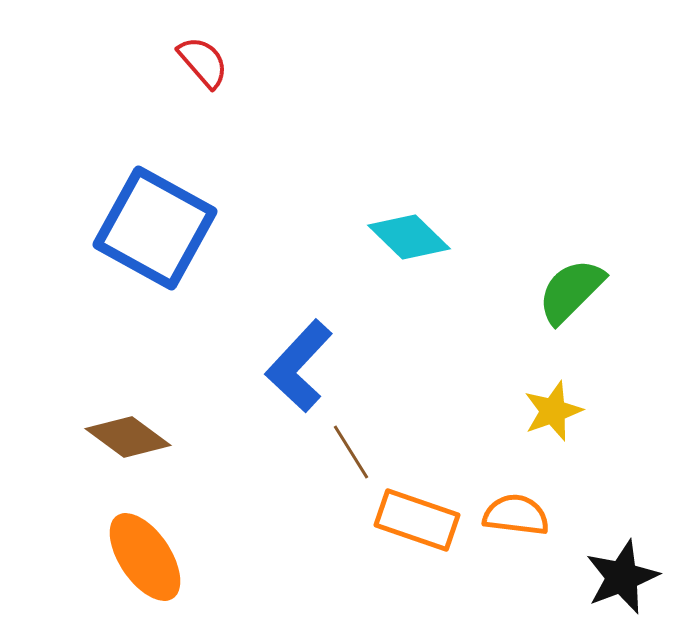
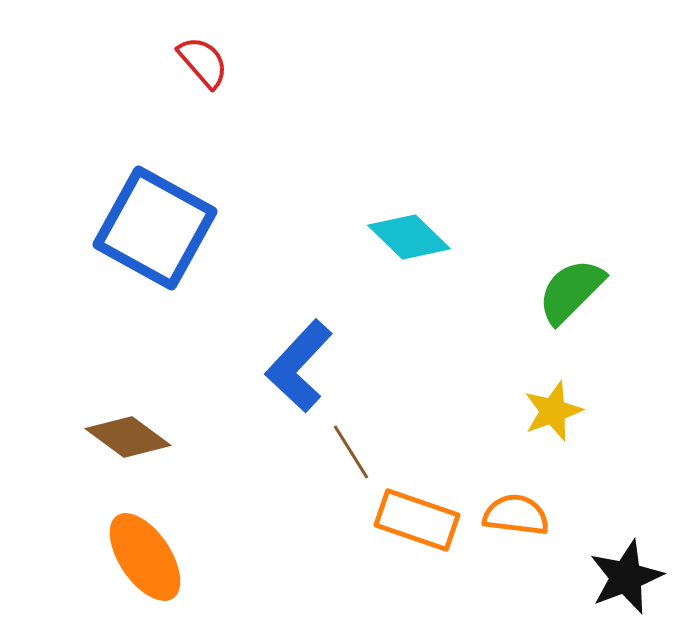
black star: moved 4 px right
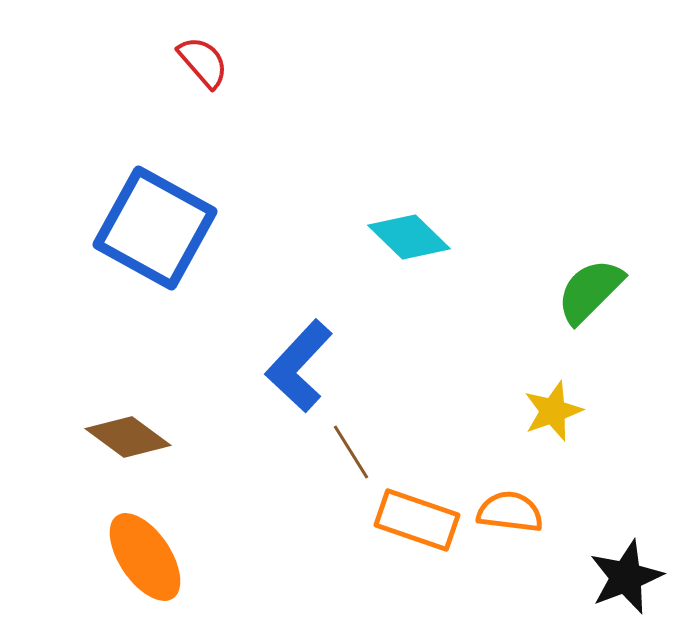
green semicircle: moved 19 px right
orange semicircle: moved 6 px left, 3 px up
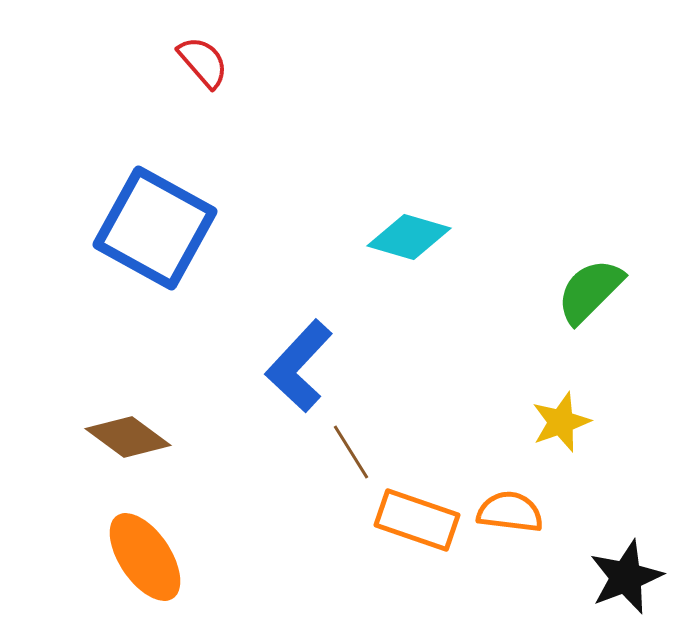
cyan diamond: rotated 28 degrees counterclockwise
yellow star: moved 8 px right, 11 px down
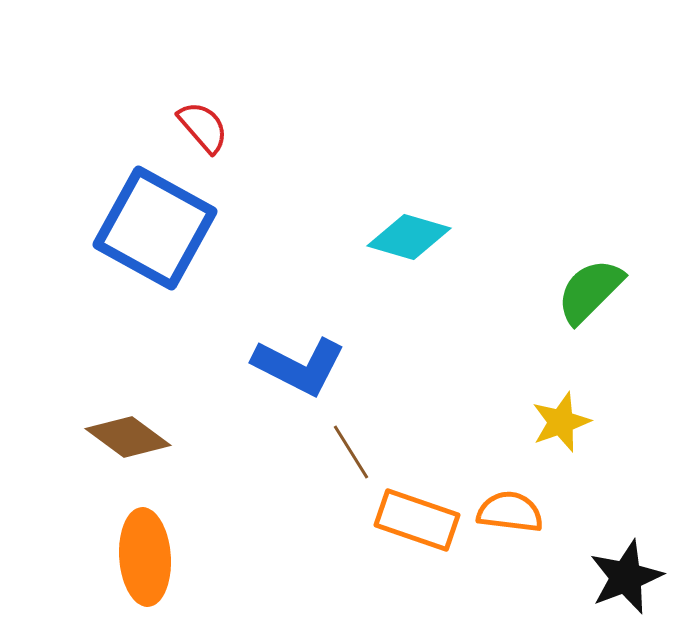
red semicircle: moved 65 px down
blue L-shape: rotated 106 degrees counterclockwise
orange ellipse: rotated 30 degrees clockwise
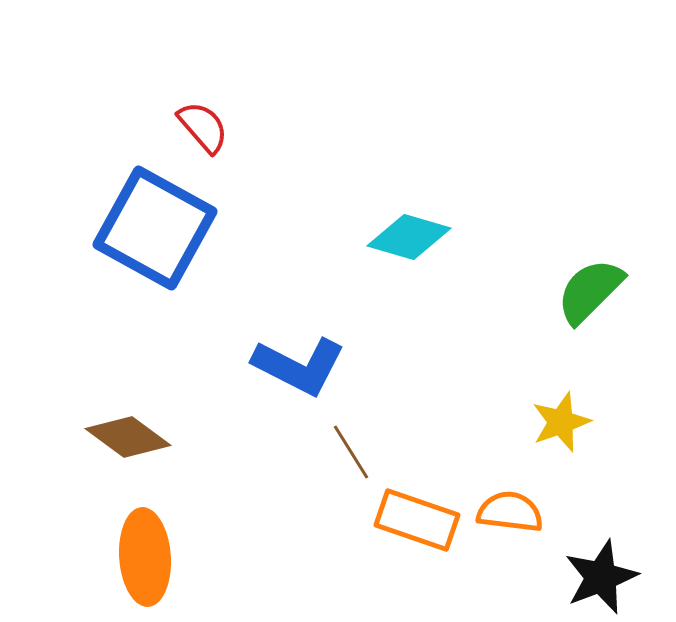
black star: moved 25 px left
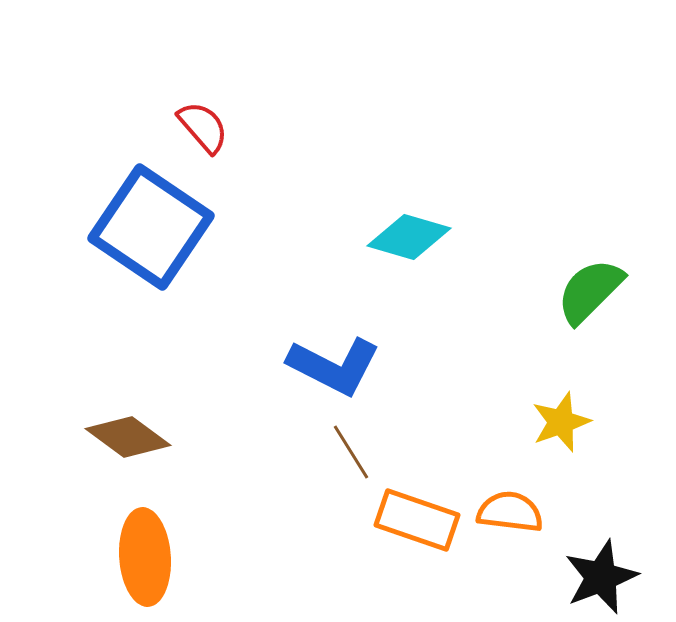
blue square: moved 4 px left, 1 px up; rotated 5 degrees clockwise
blue L-shape: moved 35 px right
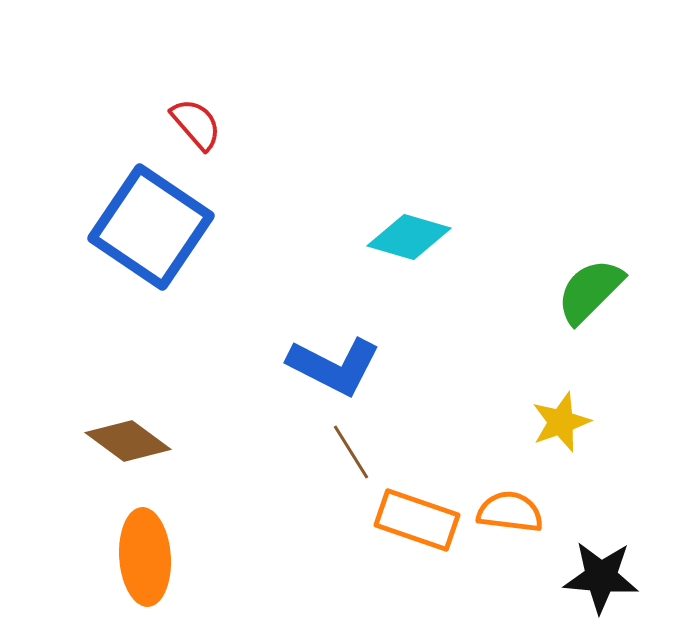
red semicircle: moved 7 px left, 3 px up
brown diamond: moved 4 px down
black star: rotated 26 degrees clockwise
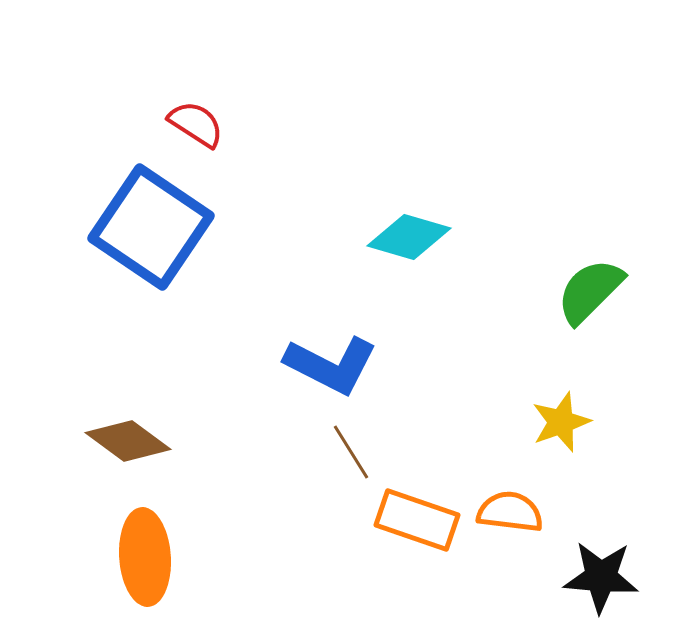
red semicircle: rotated 16 degrees counterclockwise
blue L-shape: moved 3 px left, 1 px up
